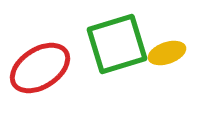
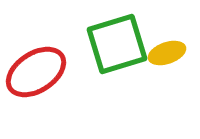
red ellipse: moved 4 px left, 4 px down
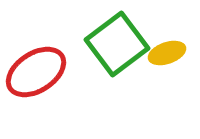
green square: rotated 20 degrees counterclockwise
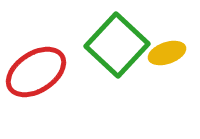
green square: moved 1 px down; rotated 10 degrees counterclockwise
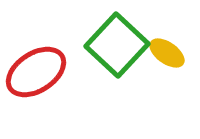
yellow ellipse: rotated 54 degrees clockwise
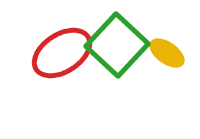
red ellipse: moved 26 px right, 19 px up
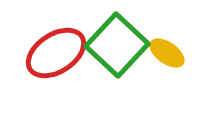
red ellipse: moved 6 px left
